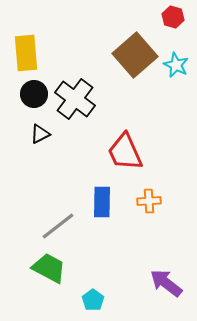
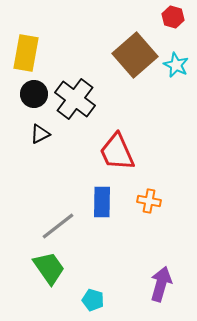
yellow rectangle: rotated 15 degrees clockwise
red trapezoid: moved 8 px left
orange cross: rotated 15 degrees clockwise
green trapezoid: rotated 27 degrees clockwise
purple arrow: moved 5 px left, 1 px down; rotated 68 degrees clockwise
cyan pentagon: rotated 20 degrees counterclockwise
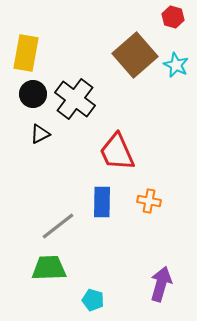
black circle: moved 1 px left
green trapezoid: rotated 57 degrees counterclockwise
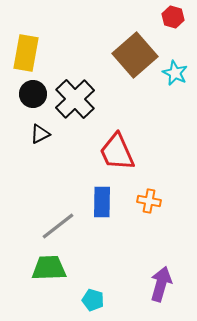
cyan star: moved 1 px left, 8 px down
black cross: rotated 9 degrees clockwise
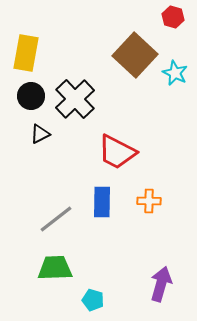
brown square: rotated 6 degrees counterclockwise
black circle: moved 2 px left, 2 px down
red trapezoid: rotated 39 degrees counterclockwise
orange cross: rotated 10 degrees counterclockwise
gray line: moved 2 px left, 7 px up
green trapezoid: moved 6 px right
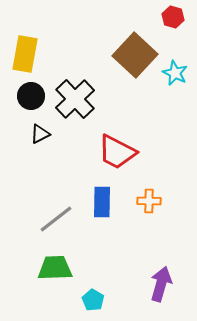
yellow rectangle: moved 1 px left, 1 px down
cyan pentagon: rotated 15 degrees clockwise
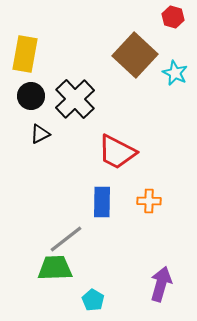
gray line: moved 10 px right, 20 px down
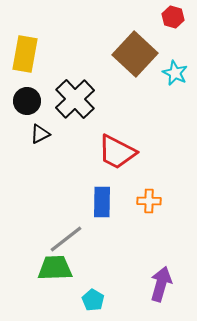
brown square: moved 1 px up
black circle: moved 4 px left, 5 px down
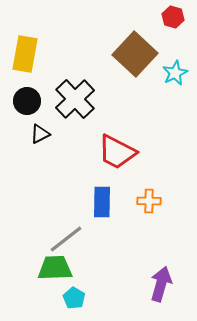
cyan star: rotated 20 degrees clockwise
cyan pentagon: moved 19 px left, 2 px up
